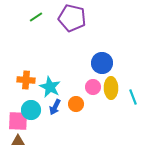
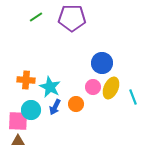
purple pentagon: rotated 12 degrees counterclockwise
yellow ellipse: rotated 25 degrees clockwise
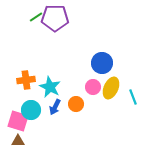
purple pentagon: moved 17 px left
orange cross: rotated 12 degrees counterclockwise
pink square: rotated 15 degrees clockwise
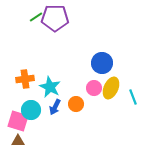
orange cross: moved 1 px left, 1 px up
pink circle: moved 1 px right, 1 px down
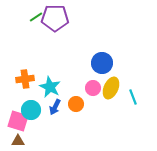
pink circle: moved 1 px left
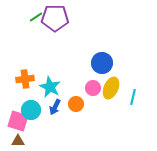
cyan line: rotated 35 degrees clockwise
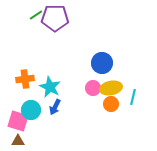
green line: moved 2 px up
yellow ellipse: rotated 55 degrees clockwise
orange circle: moved 35 px right
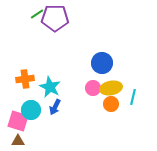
green line: moved 1 px right, 1 px up
